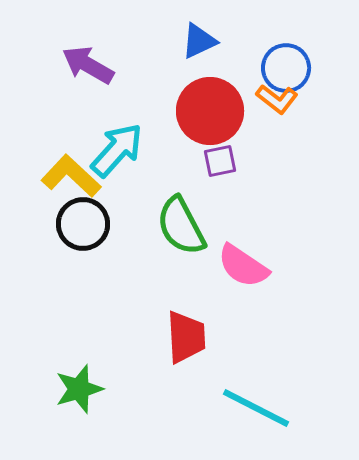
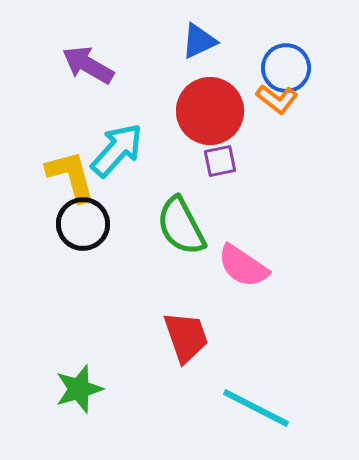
yellow L-shape: rotated 32 degrees clockwise
red trapezoid: rotated 16 degrees counterclockwise
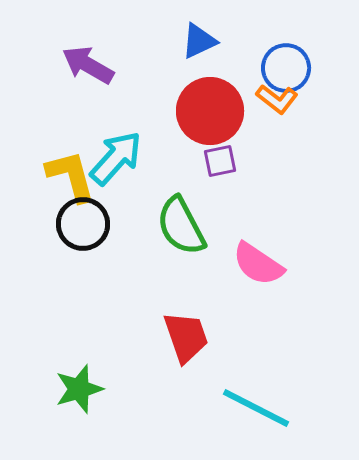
cyan arrow: moved 1 px left, 8 px down
pink semicircle: moved 15 px right, 2 px up
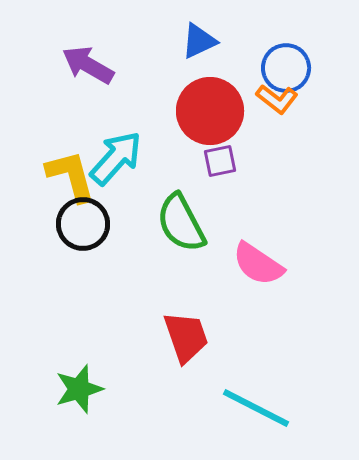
green semicircle: moved 3 px up
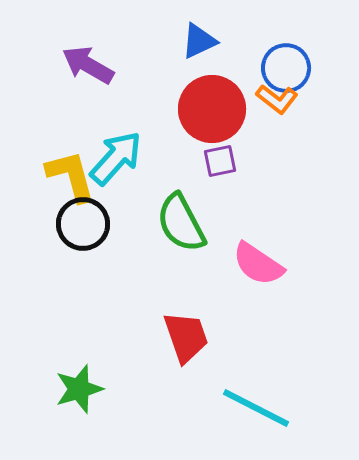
red circle: moved 2 px right, 2 px up
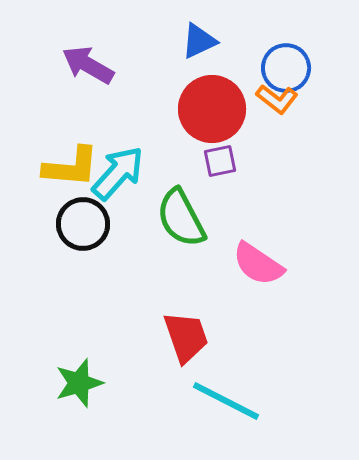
cyan arrow: moved 2 px right, 15 px down
yellow L-shape: moved 9 px up; rotated 110 degrees clockwise
green semicircle: moved 5 px up
green star: moved 6 px up
cyan line: moved 30 px left, 7 px up
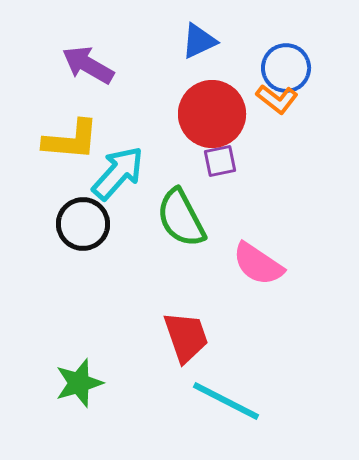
red circle: moved 5 px down
yellow L-shape: moved 27 px up
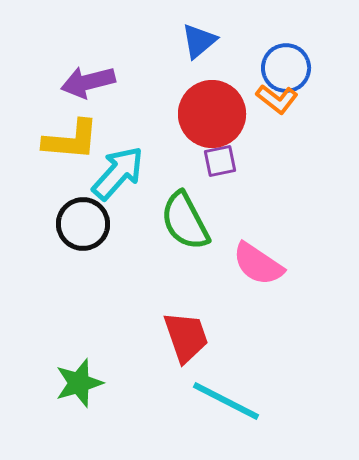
blue triangle: rotated 15 degrees counterclockwise
purple arrow: moved 17 px down; rotated 44 degrees counterclockwise
green semicircle: moved 4 px right, 3 px down
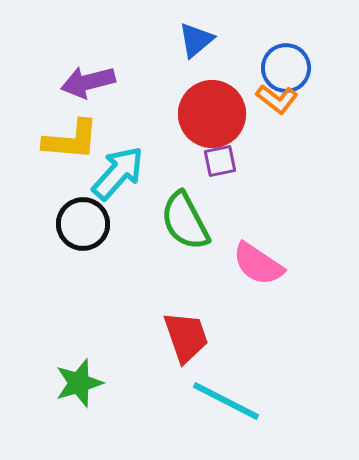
blue triangle: moved 3 px left, 1 px up
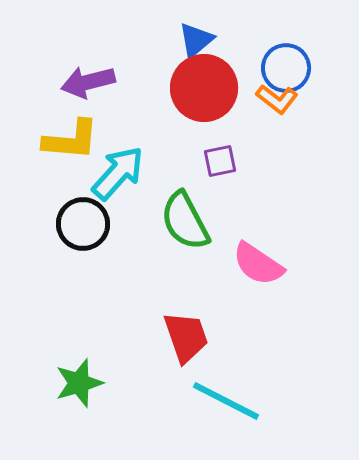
red circle: moved 8 px left, 26 px up
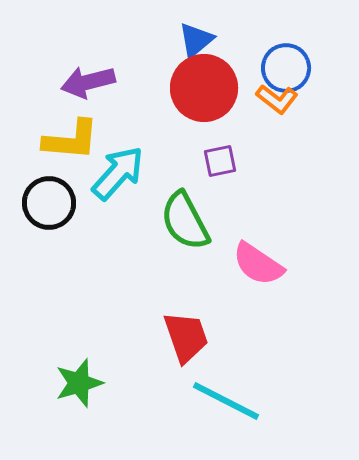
black circle: moved 34 px left, 21 px up
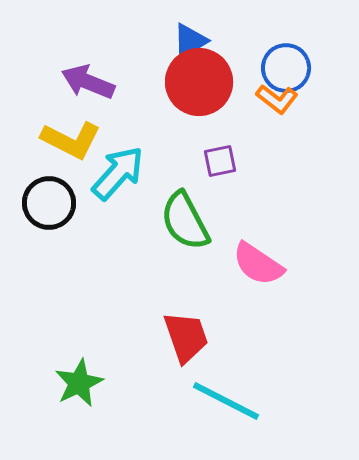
blue triangle: moved 6 px left, 1 px down; rotated 9 degrees clockwise
purple arrow: rotated 36 degrees clockwise
red circle: moved 5 px left, 6 px up
yellow L-shape: rotated 22 degrees clockwise
green star: rotated 9 degrees counterclockwise
